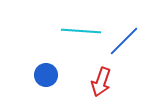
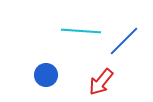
red arrow: rotated 20 degrees clockwise
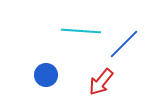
blue line: moved 3 px down
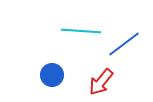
blue line: rotated 8 degrees clockwise
blue circle: moved 6 px right
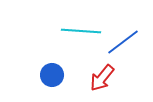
blue line: moved 1 px left, 2 px up
red arrow: moved 1 px right, 4 px up
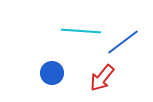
blue circle: moved 2 px up
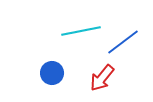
cyan line: rotated 15 degrees counterclockwise
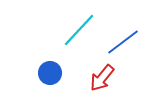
cyan line: moved 2 px left, 1 px up; rotated 36 degrees counterclockwise
blue circle: moved 2 px left
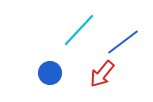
red arrow: moved 4 px up
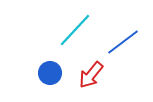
cyan line: moved 4 px left
red arrow: moved 11 px left, 1 px down
